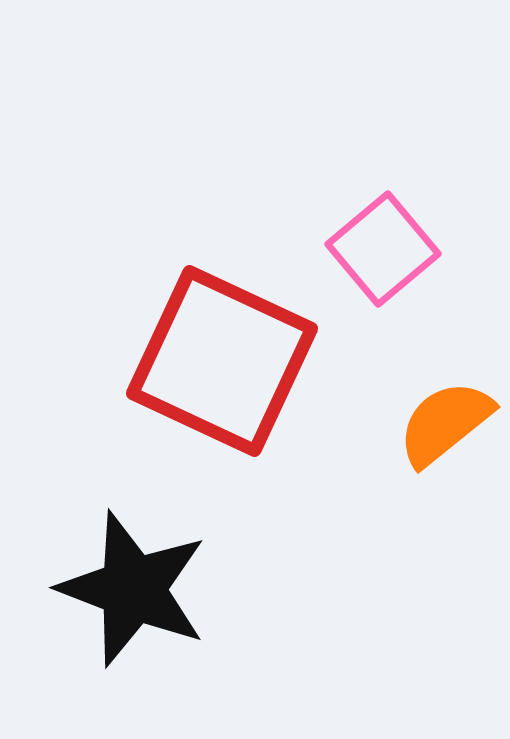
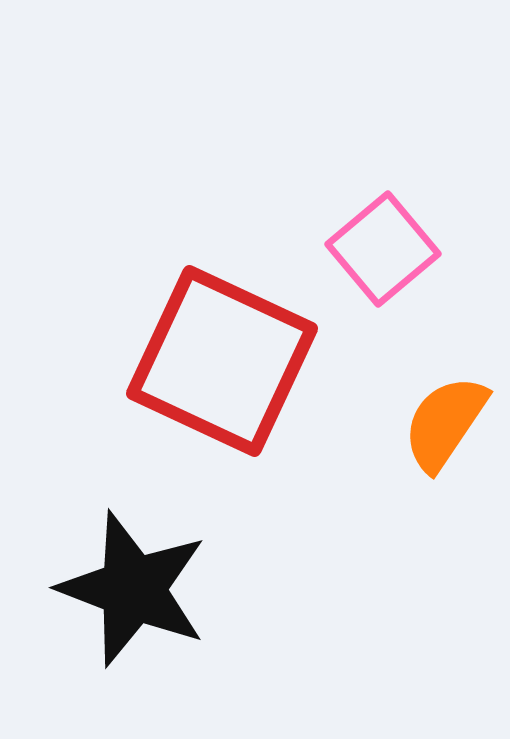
orange semicircle: rotated 17 degrees counterclockwise
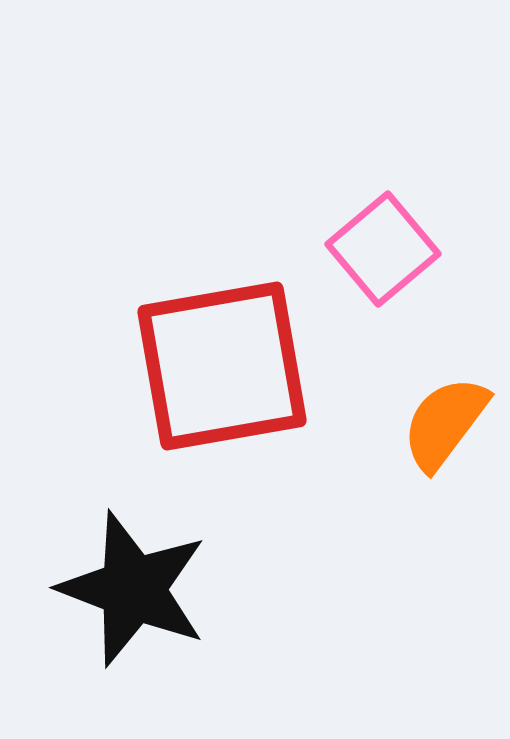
red square: moved 5 px down; rotated 35 degrees counterclockwise
orange semicircle: rotated 3 degrees clockwise
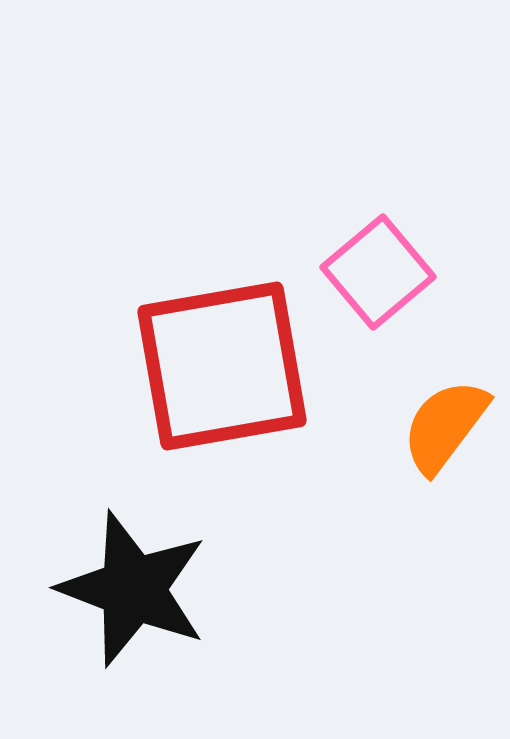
pink square: moved 5 px left, 23 px down
orange semicircle: moved 3 px down
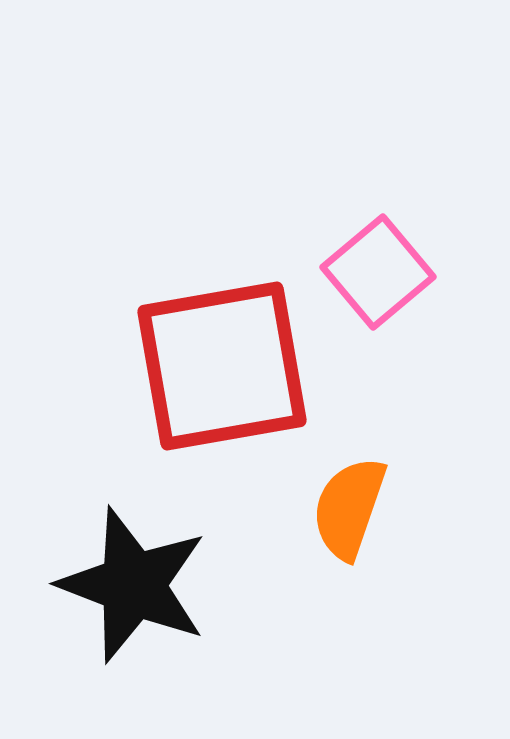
orange semicircle: moved 96 px left, 82 px down; rotated 18 degrees counterclockwise
black star: moved 4 px up
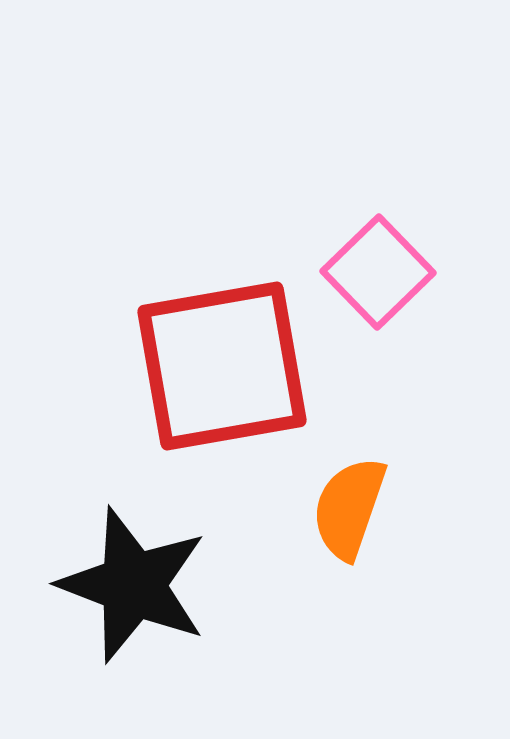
pink square: rotated 4 degrees counterclockwise
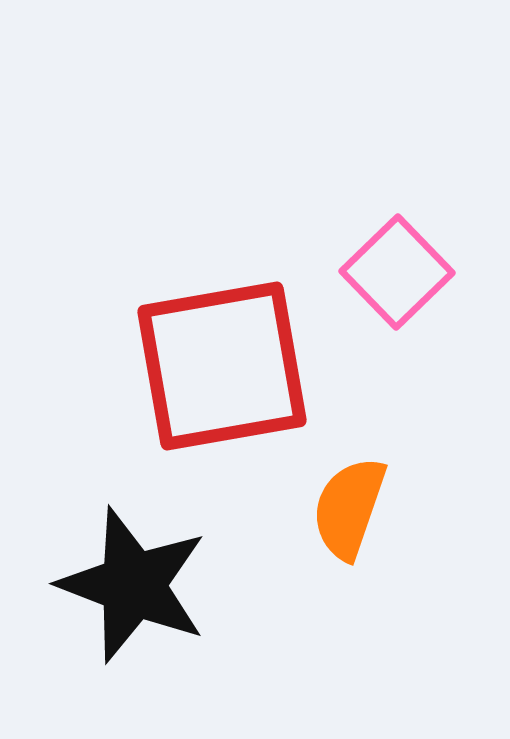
pink square: moved 19 px right
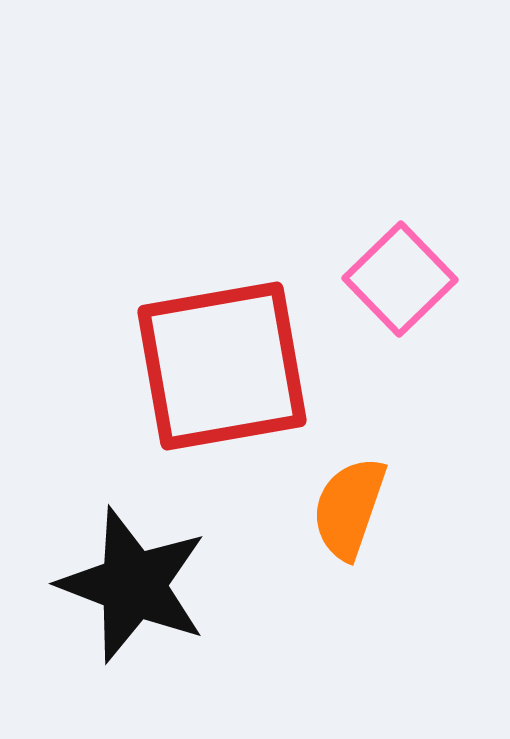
pink square: moved 3 px right, 7 px down
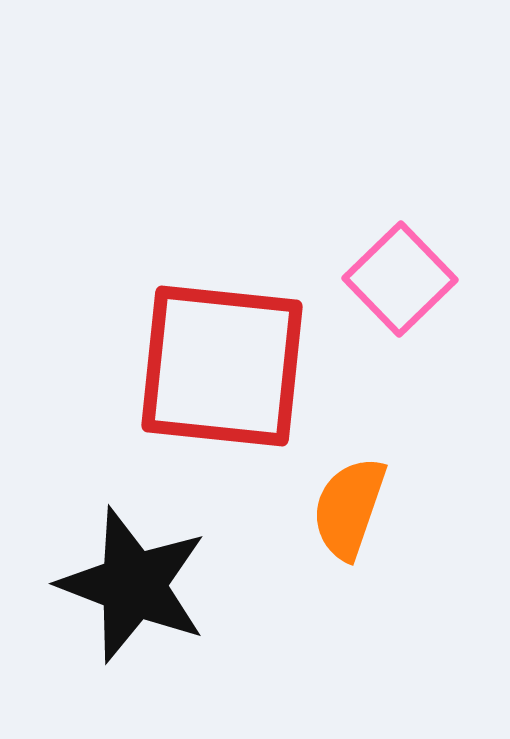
red square: rotated 16 degrees clockwise
